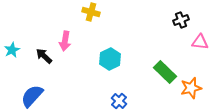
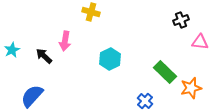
blue cross: moved 26 px right
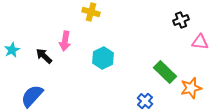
cyan hexagon: moved 7 px left, 1 px up
